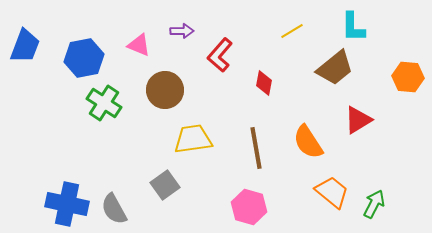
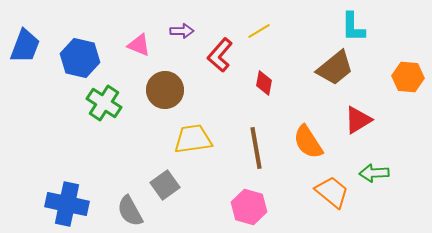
yellow line: moved 33 px left
blue hexagon: moved 4 px left; rotated 24 degrees clockwise
green arrow: moved 31 px up; rotated 120 degrees counterclockwise
gray semicircle: moved 16 px right, 2 px down
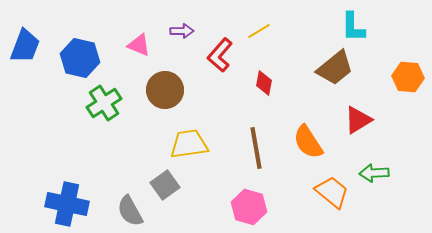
green cross: rotated 24 degrees clockwise
yellow trapezoid: moved 4 px left, 5 px down
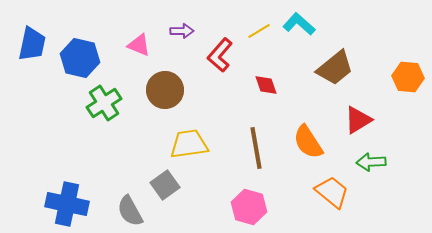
cyan L-shape: moved 54 px left, 3 px up; rotated 132 degrees clockwise
blue trapezoid: moved 7 px right, 2 px up; rotated 9 degrees counterclockwise
red diamond: moved 2 px right, 2 px down; rotated 30 degrees counterclockwise
green arrow: moved 3 px left, 11 px up
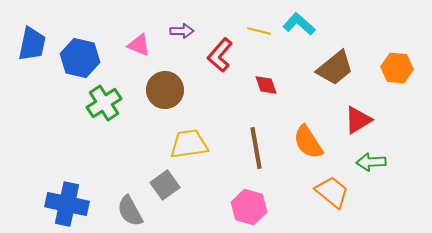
yellow line: rotated 45 degrees clockwise
orange hexagon: moved 11 px left, 9 px up
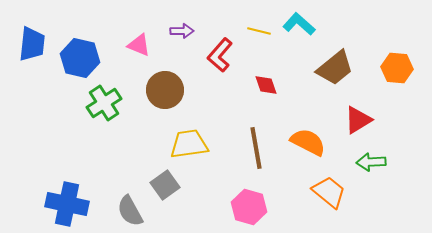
blue trapezoid: rotated 6 degrees counterclockwise
orange semicircle: rotated 150 degrees clockwise
orange trapezoid: moved 3 px left
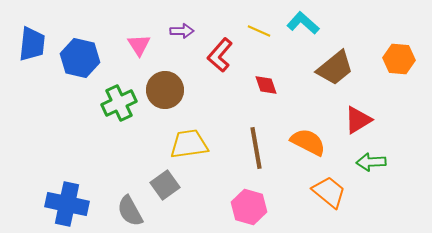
cyan L-shape: moved 4 px right, 1 px up
yellow line: rotated 10 degrees clockwise
pink triangle: rotated 35 degrees clockwise
orange hexagon: moved 2 px right, 9 px up
green cross: moved 15 px right; rotated 8 degrees clockwise
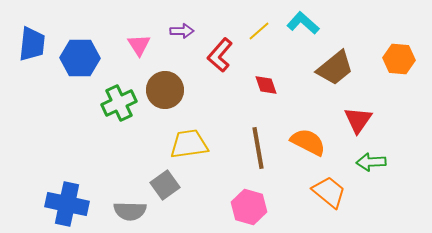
yellow line: rotated 65 degrees counterclockwise
blue hexagon: rotated 12 degrees counterclockwise
red triangle: rotated 24 degrees counterclockwise
brown line: moved 2 px right
gray semicircle: rotated 60 degrees counterclockwise
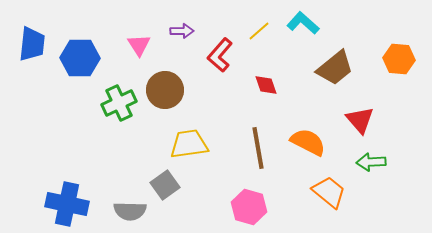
red triangle: moved 2 px right; rotated 16 degrees counterclockwise
